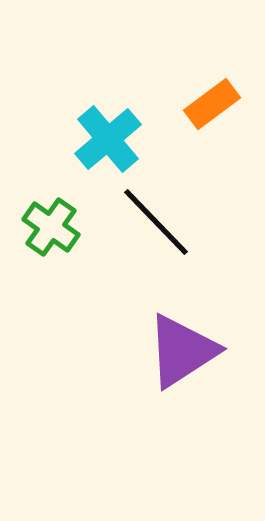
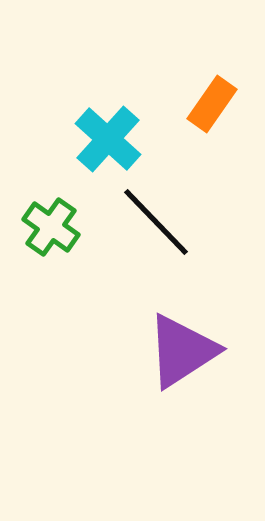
orange rectangle: rotated 18 degrees counterclockwise
cyan cross: rotated 8 degrees counterclockwise
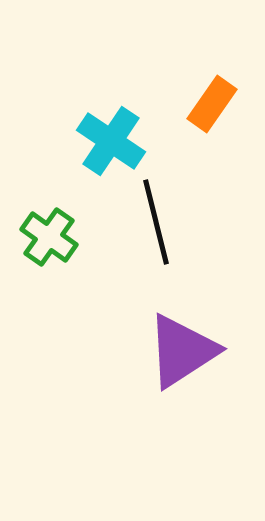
cyan cross: moved 3 px right, 2 px down; rotated 8 degrees counterclockwise
black line: rotated 30 degrees clockwise
green cross: moved 2 px left, 10 px down
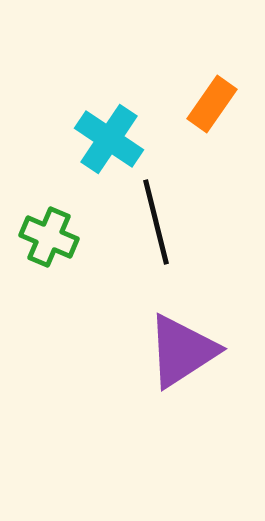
cyan cross: moved 2 px left, 2 px up
green cross: rotated 12 degrees counterclockwise
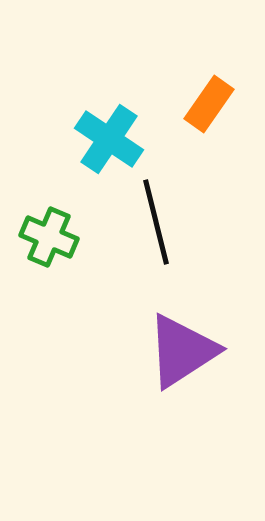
orange rectangle: moved 3 px left
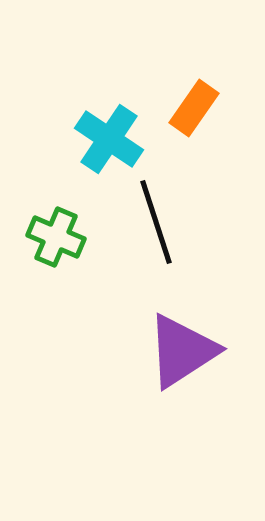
orange rectangle: moved 15 px left, 4 px down
black line: rotated 4 degrees counterclockwise
green cross: moved 7 px right
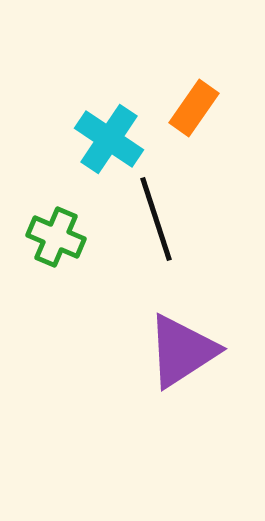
black line: moved 3 px up
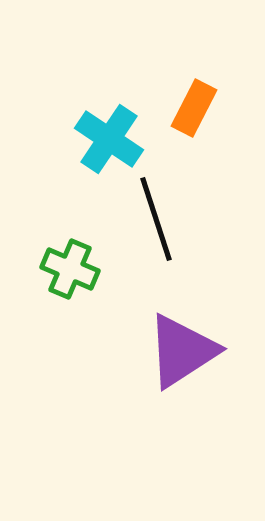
orange rectangle: rotated 8 degrees counterclockwise
green cross: moved 14 px right, 32 px down
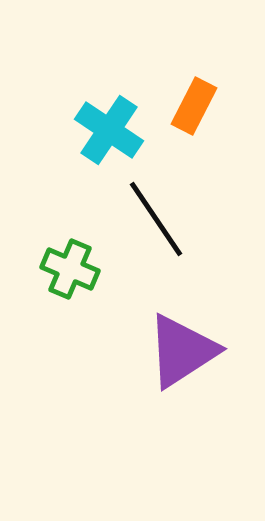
orange rectangle: moved 2 px up
cyan cross: moved 9 px up
black line: rotated 16 degrees counterclockwise
